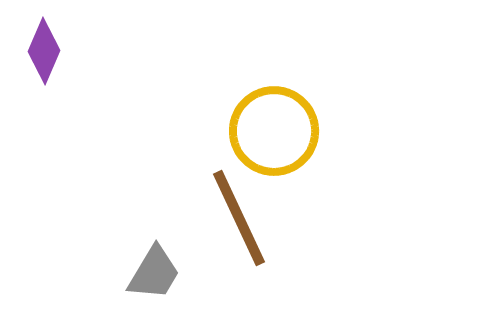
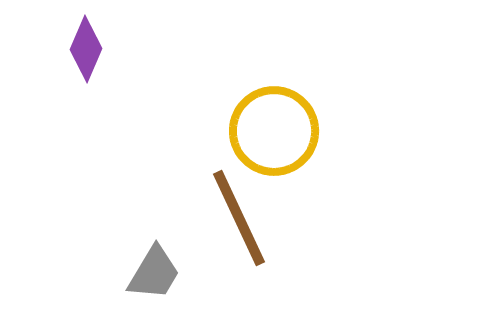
purple diamond: moved 42 px right, 2 px up
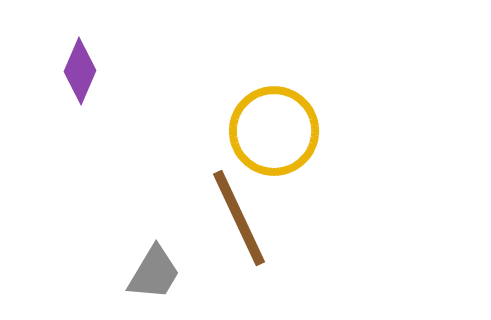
purple diamond: moved 6 px left, 22 px down
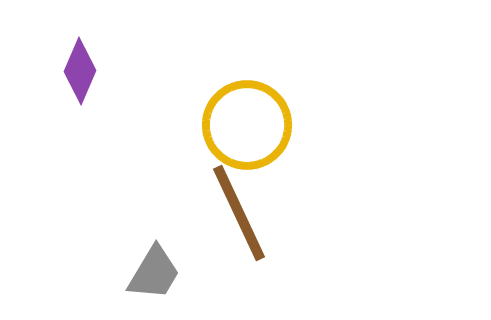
yellow circle: moved 27 px left, 6 px up
brown line: moved 5 px up
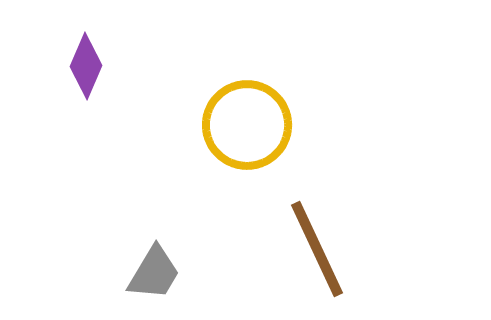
purple diamond: moved 6 px right, 5 px up
brown line: moved 78 px right, 36 px down
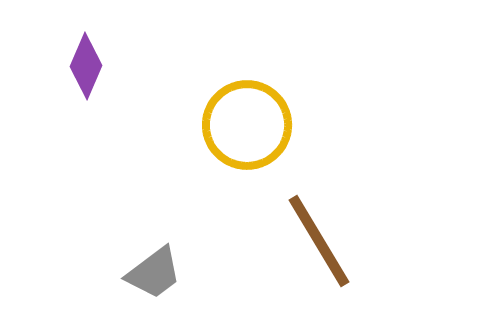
brown line: moved 2 px right, 8 px up; rotated 6 degrees counterclockwise
gray trapezoid: rotated 22 degrees clockwise
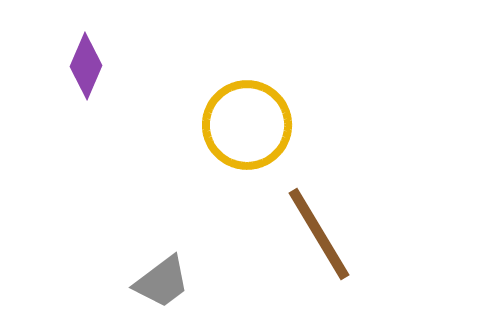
brown line: moved 7 px up
gray trapezoid: moved 8 px right, 9 px down
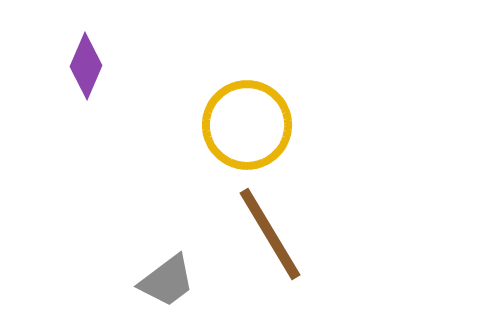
brown line: moved 49 px left
gray trapezoid: moved 5 px right, 1 px up
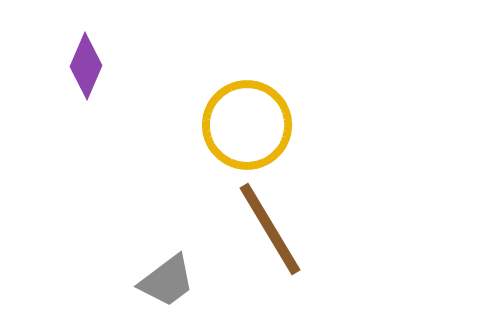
brown line: moved 5 px up
